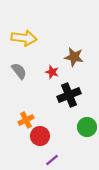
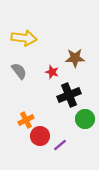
brown star: moved 1 px right, 1 px down; rotated 12 degrees counterclockwise
green circle: moved 2 px left, 8 px up
purple line: moved 8 px right, 15 px up
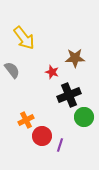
yellow arrow: rotated 45 degrees clockwise
gray semicircle: moved 7 px left, 1 px up
green circle: moved 1 px left, 2 px up
red circle: moved 2 px right
purple line: rotated 32 degrees counterclockwise
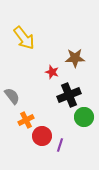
gray semicircle: moved 26 px down
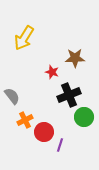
yellow arrow: rotated 70 degrees clockwise
orange cross: moved 1 px left
red circle: moved 2 px right, 4 px up
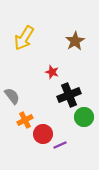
brown star: moved 17 px up; rotated 30 degrees counterclockwise
red circle: moved 1 px left, 2 px down
purple line: rotated 48 degrees clockwise
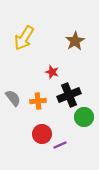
gray semicircle: moved 1 px right, 2 px down
orange cross: moved 13 px right, 19 px up; rotated 21 degrees clockwise
red circle: moved 1 px left
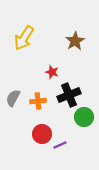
gray semicircle: rotated 114 degrees counterclockwise
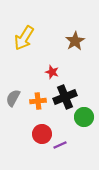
black cross: moved 4 px left, 2 px down
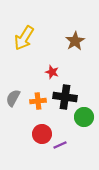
black cross: rotated 30 degrees clockwise
